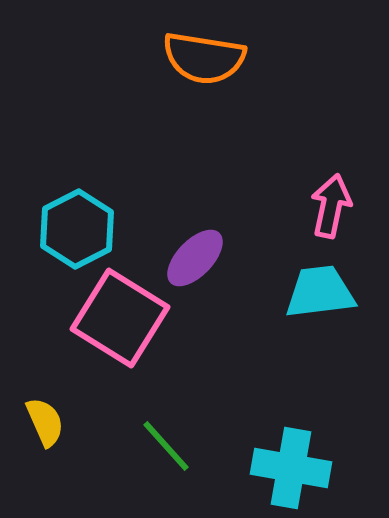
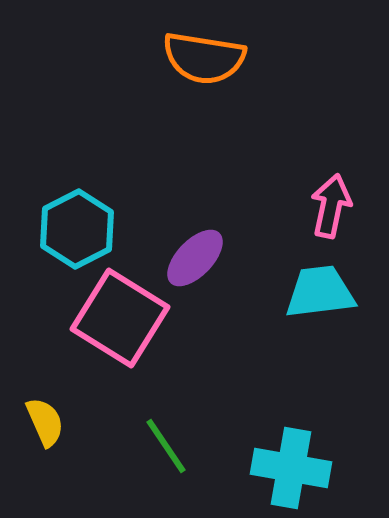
green line: rotated 8 degrees clockwise
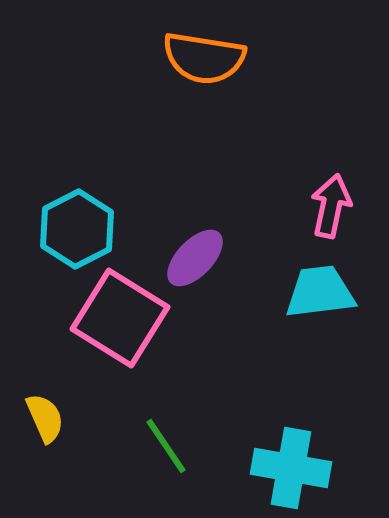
yellow semicircle: moved 4 px up
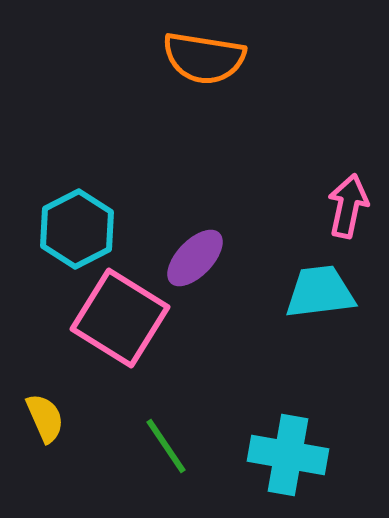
pink arrow: moved 17 px right
cyan cross: moved 3 px left, 13 px up
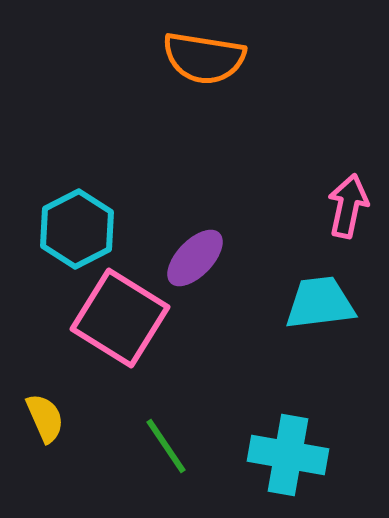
cyan trapezoid: moved 11 px down
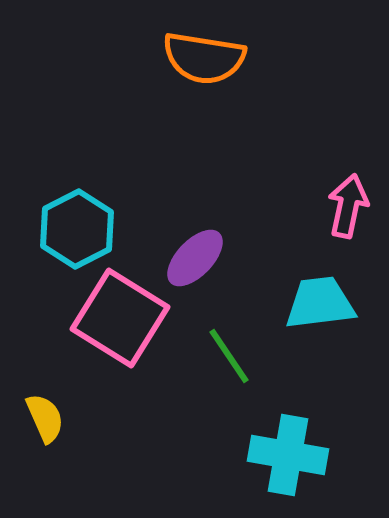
green line: moved 63 px right, 90 px up
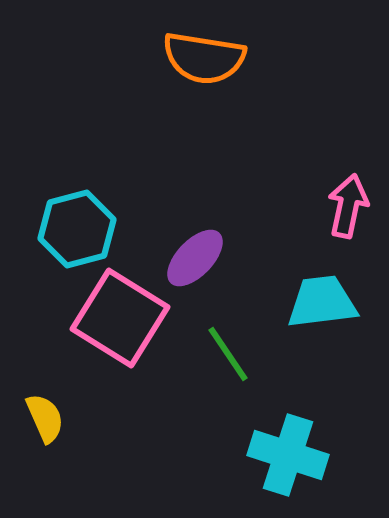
cyan hexagon: rotated 12 degrees clockwise
cyan trapezoid: moved 2 px right, 1 px up
green line: moved 1 px left, 2 px up
cyan cross: rotated 8 degrees clockwise
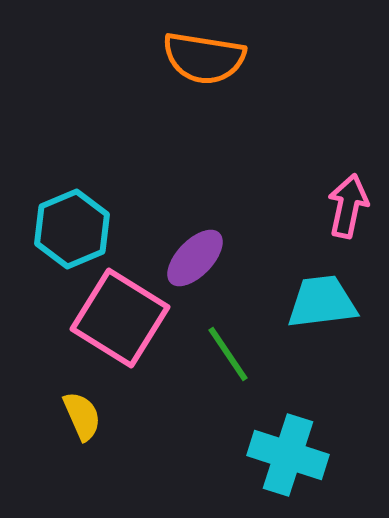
cyan hexagon: moved 5 px left; rotated 8 degrees counterclockwise
yellow semicircle: moved 37 px right, 2 px up
